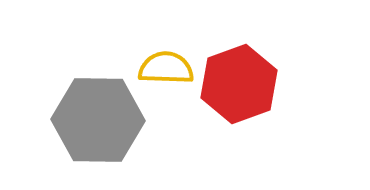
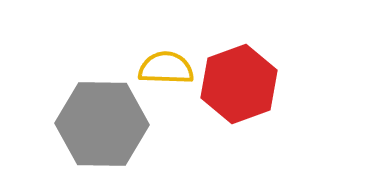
gray hexagon: moved 4 px right, 4 px down
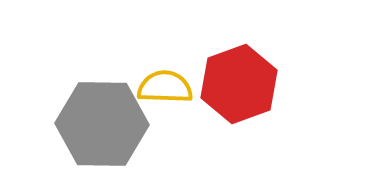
yellow semicircle: moved 1 px left, 19 px down
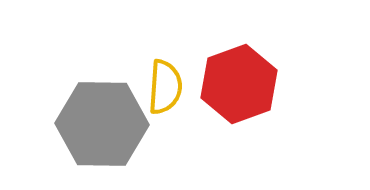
yellow semicircle: rotated 92 degrees clockwise
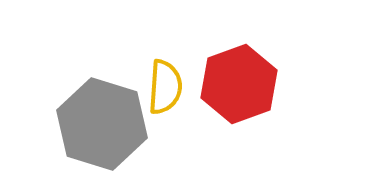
gray hexagon: rotated 16 degrees clockwise
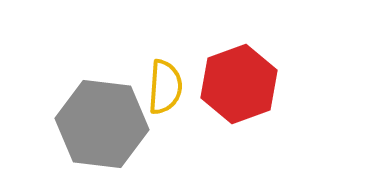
gray hexagon: rotated 10 degrees counterclockwise
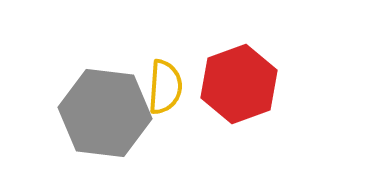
gray hexagon: moved 3 px right, 11 px up
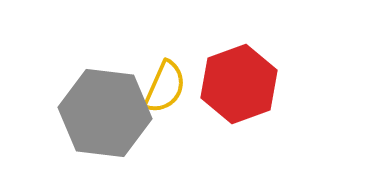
yellow semicircle: rotated 20 degrees clockwise
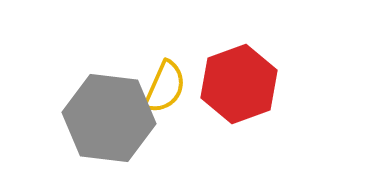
gray hexagon: moved 4 px right, 5 px down
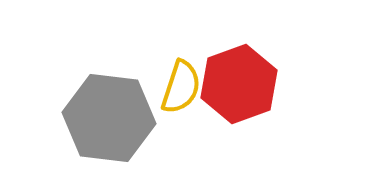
yellow semicircle: moved 16 px right; rotated 6 degrees counterclockwise
